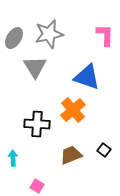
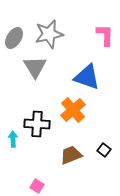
cyan arrow: moved 19 px up
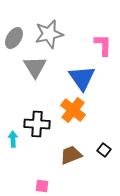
pink L-shape: moved 2 px left, 10 px down
blue triangle: moved 5 px left, 1 px down; rotated 36 degrees clockwise
orange cross: rotated 10 degrees counterclockwise
pink square: moved 5 px right; rotated 24 degrees counterclockwise
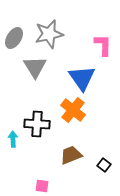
black square: moved 15 px down
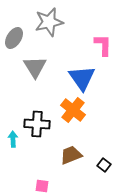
gray star: moved 12 px up
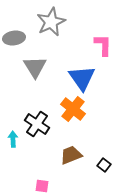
gray star: moved 2 px right; rotated 12 degrees counterclockwise
gray ellipse: rotated 50 degrees clockwise
orange cross: moved 1 px up
black cross: rotated 30 degrees clockwise
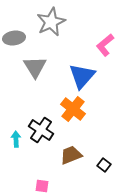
pink L-shape: moved 2 px right; rotated 130 degrees counterclockwise
blue triangle: moved 2 px up; rotated 16 degrees clockwise
black cross: moved 4 px right, 6 px down
cyan arrow: moved 3 px right
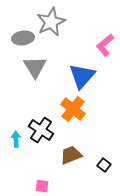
gray ellipse: moved 9 px right
